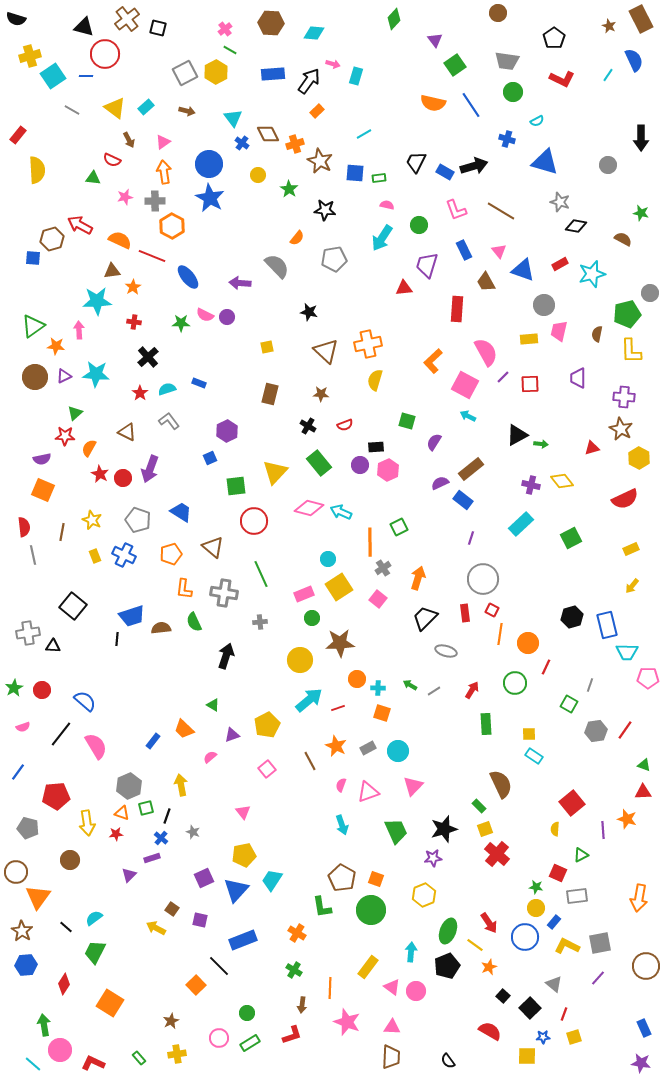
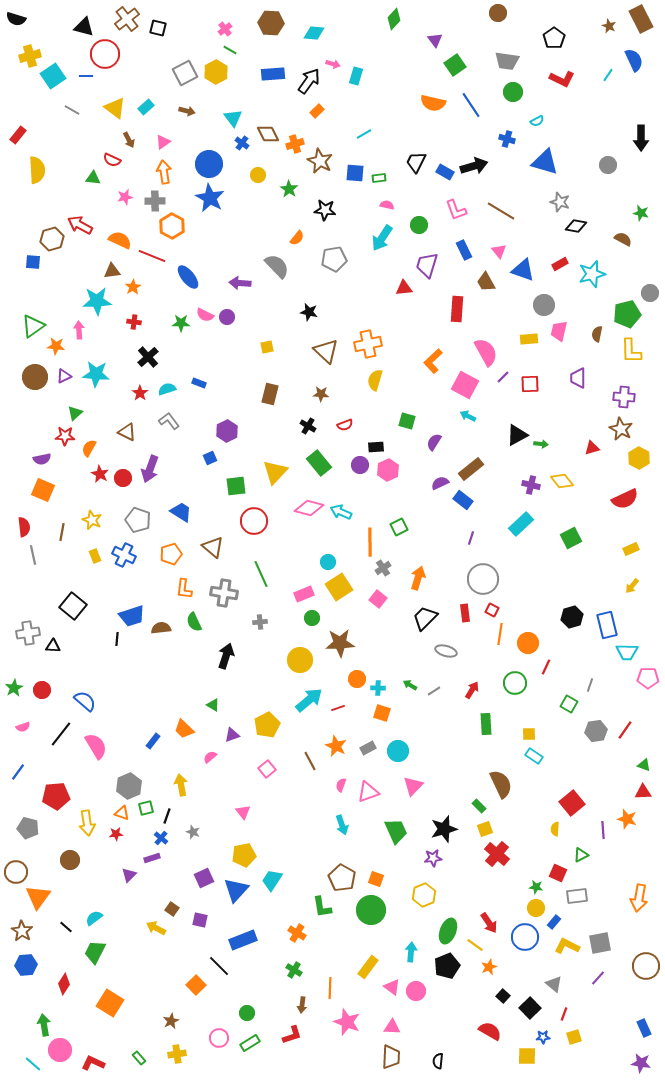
blue square at (33, 258): moved 4 px down
cyan circle at (328, 559): moved 3 px down
black semicircle at (448, 1061): moved 10 px left; rotated 42 degrees clockwise
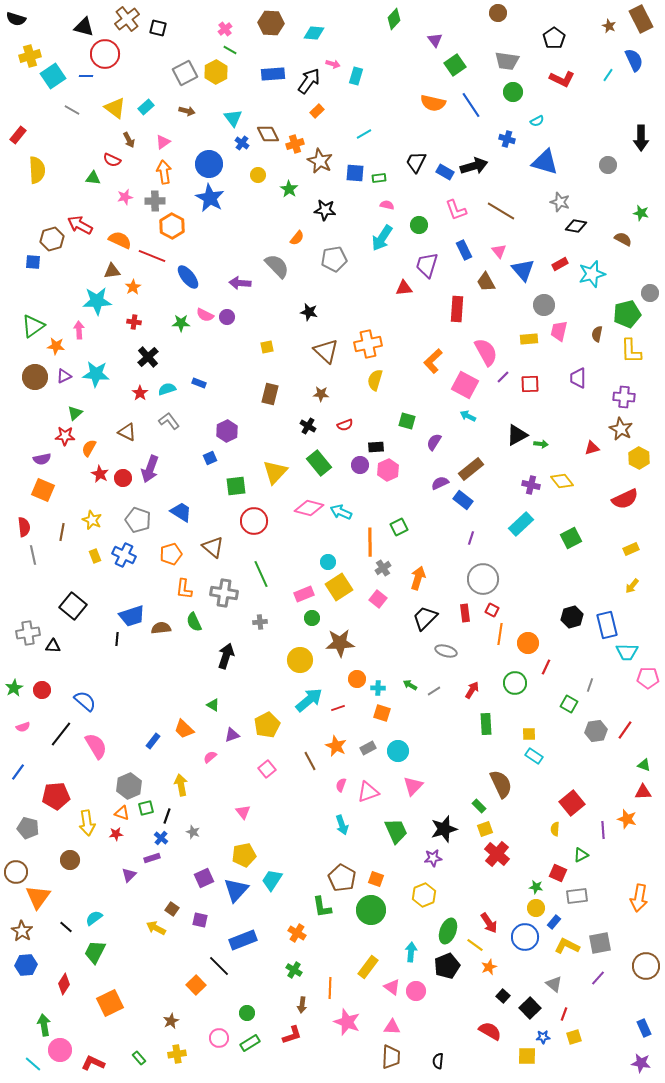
blue triangle at (523, 270): rotated 30 degrees clockwise
orange square at (110, 1003): rotated 32 degrees clockwise
